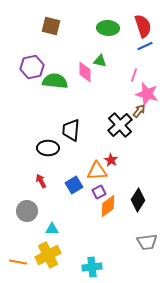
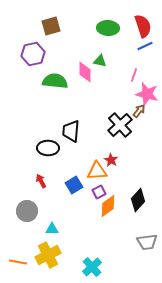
brown square: rotated 30 degrees counterclockwise
purple hexagon: moved 1 px right, 13 px up
black trapezoid: moved 1 px down
black diamond: rotated 10 degrees clockwise
cyan cross: rotated 36 degrees counterclockwise
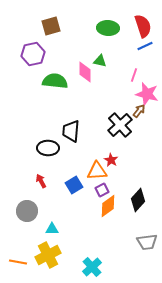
purple square: moved 3 px right, 2 px up
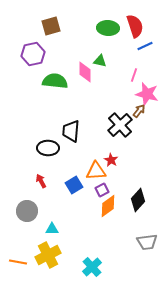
red semicircle: moved 8 px left
orange triangle: moved 1 px left
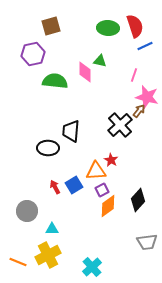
pink star: moved 3 px down
red arrow: moved 14 px right, 6 px down
orange line: rotated 12 degrees clockwise
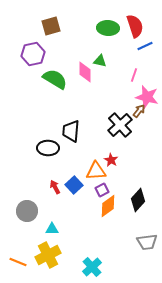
green semicircle: moved 2 px up; rotated 25 degrees clockwise
blue square: rotated 12 degrees counterclockwise
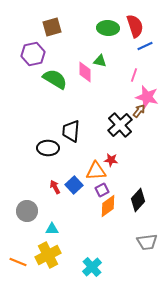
brown square: moved 1 px right, 1 px down
red star: rotated 24 degrees counterclockwise
